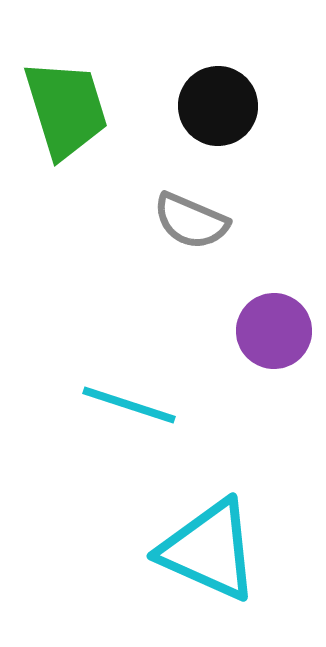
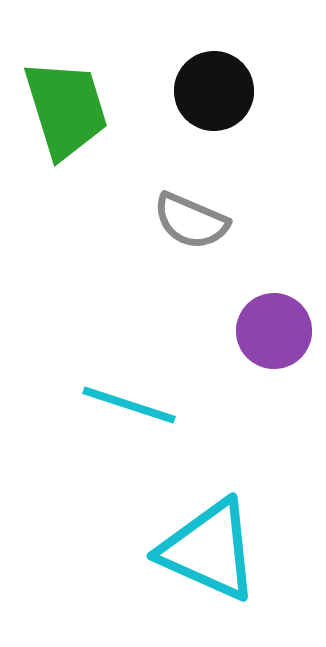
black circle: moved 4 px left, 15 px up
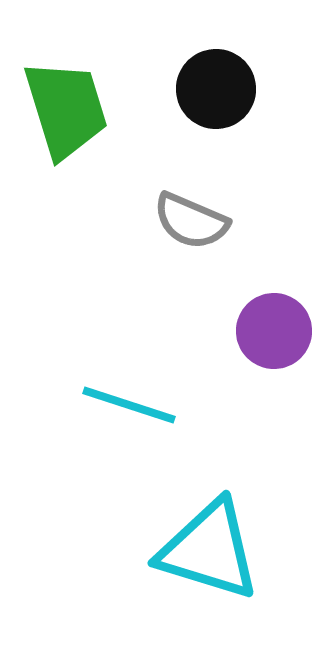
black circle: moved 2 px right, 2 px up
cyan triangle: rotated 7 degrees counterclockwise
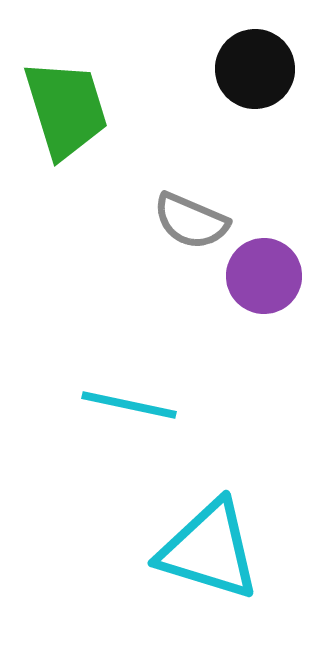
black circle: moved 39 px right, 20 px up
purple circle: moved 10 px left, 55 px up
cyan line: rotated 6 degrees counterclockwise
